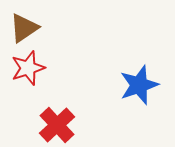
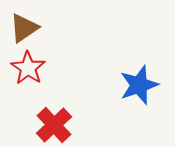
red star: rotated 20 degrees counterclockwise
red cross: moved 3 px left
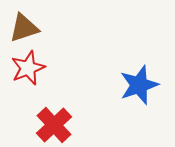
brown triangle: rotated 16 degrees clockwise
red star: rotated 16 degrees clockwise
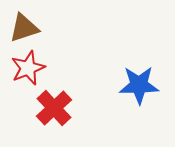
blue star: rotated 18 degrees clockwise
red cross: moved 17 px up
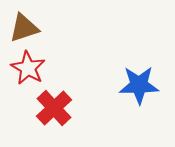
red star: rotated 20 degrees counterclockwise
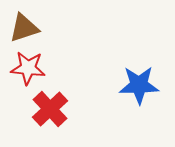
red star: rotated 24 degrees counterclockwise
red cross: moved 4 px left, 1 px down
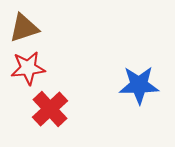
red star: rotated 12 degrees counterclockwise
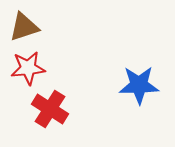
brown triangle: moved 1 px up
red cross: rotated 15 degrees counterclockwise
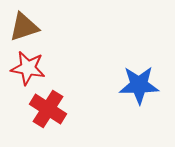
red star: rotated 16 degrees clockwise
red cross: moved 2 px left
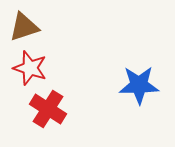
red star: moved 2 px right; rotated 8 degrees clockwise
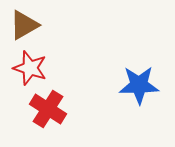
brown triangle: moved 2 px up; rotated 12 degrees counterclockwise
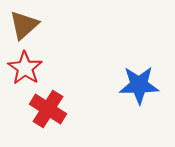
brown triangle: rotated 12 degrees counterclockwise
red star: moved 5 px left; rotated 16 degrees clockwise
